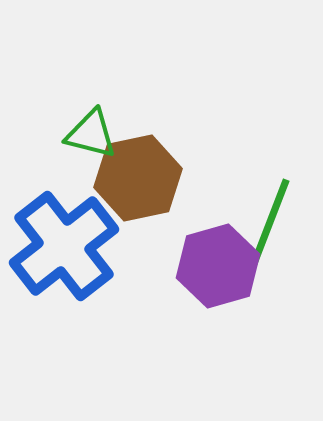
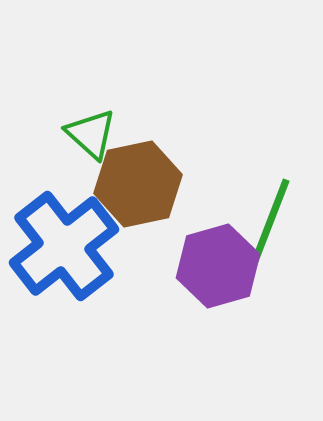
green triangle: rotated 28 degrees clockwise
brown hexagon: moved 6 px down
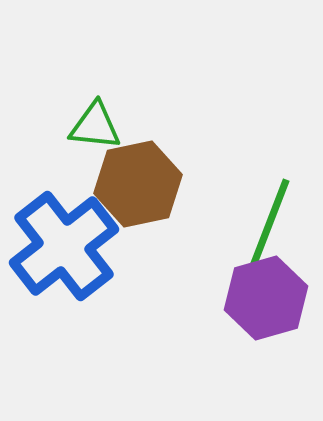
green triangle: moved 4 px right, 8 px up; rotated 36 degrees counterclockwise
purple hexagon: moved 48 px right, 32 px down
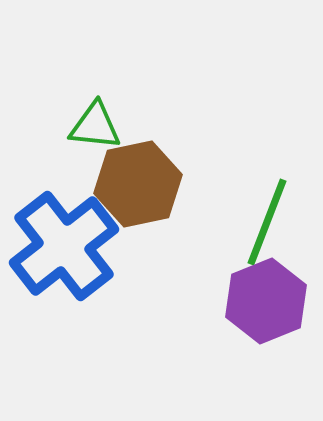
green line: moved 3 px left
purple hexagon: moved 3 px down; rotated 6 degrees counterclockwise
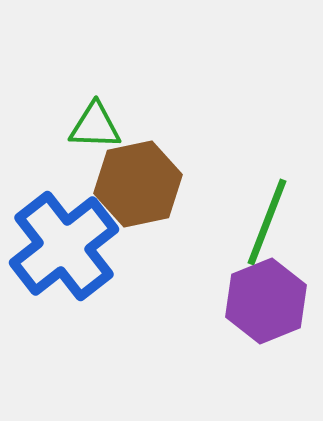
green triangle: rotated 4 degrees counterclockwise
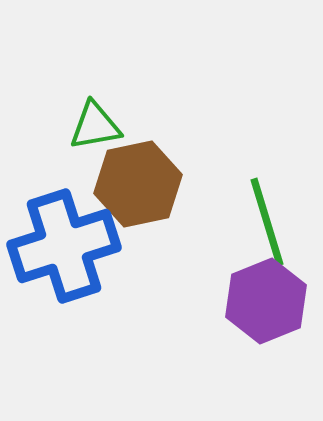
green triangle: rotated 12 degrees counterclockwise
green line: rotated 38 degrees counterclockwise
blue cross: rotated 20 degrees clockwise
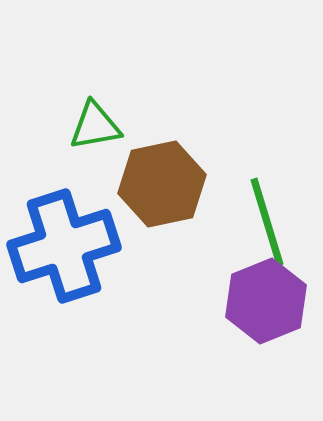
brown hexagon: moved 24 px right
